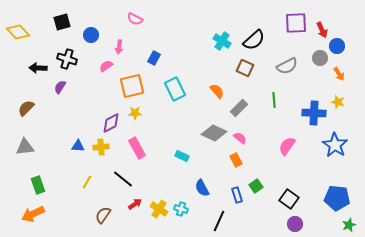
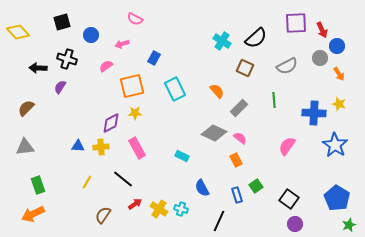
black semicircle at (254, 40): moved 2 px right, 2 px up
pink arrow at (119, 47): moved 3 px right, 3 px up; rotated 64 degrees clockwise
yellow star at (338, 102): moved 1 px right, 2 px down
blue pentagon at (337, 198): rotated 25 degrees clockwise
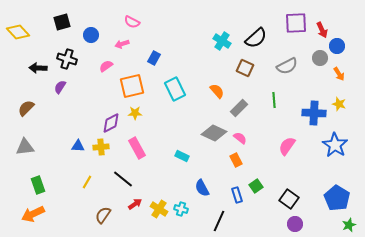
pink semicircle at (135, 19): moved 3 px left, 3 px down
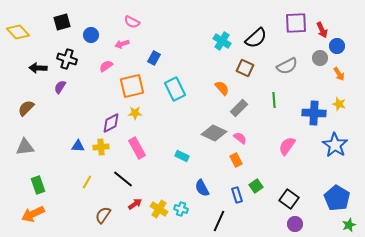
orange semicircle at (217, 91): moved 5 px right, 3 px up
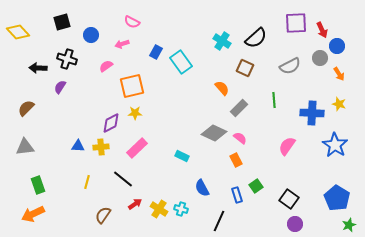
blue rectangle at (154, 58): moved 2 px right, 6 px up
gray semicircle at (287, 66): moved 3 px right
cyan rectangle at (175, 89): moved 6 px right, 27 px up; rotated 10 degrees counterclockwise
blue cross at (314, 113): moved 2 px left
pink rectangle at (137, 148): rotated 75 degrees clockwise
yellow line at (87, 182): rotated 16 degrees counterclockwise
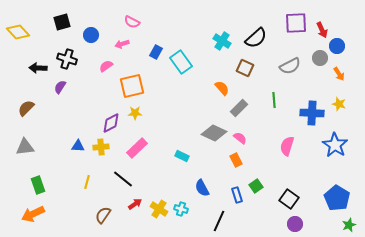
pink semicircle at (287, 146): rotated 18 degrees counterclockwise
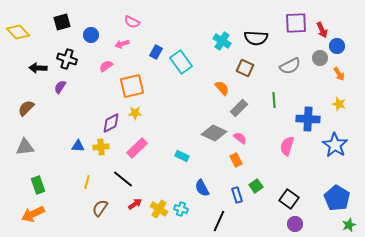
black semicircle at (256, 38): rotated 45 degrees clockwise
blue cross at (312, 113): moved 4 px left, 6 px down
brown semicircle at (103, 215): moved 3 px left, 7 px up
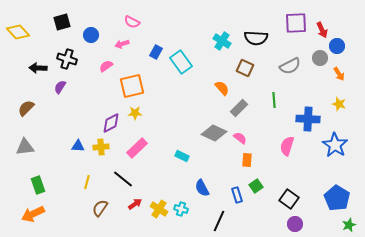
orange rectangle at (236, 160): moved 11 px right; rotated 32 degrees clockwise
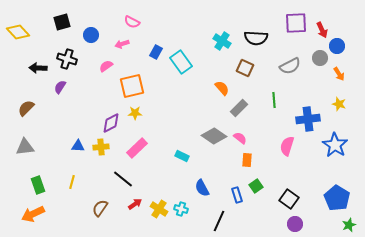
blue cross at (308, 119): rotated 10 degrees counterclockwise
gray diamond at (214, 133): moved 3 px down; rotated 10 degrees clockwise
yellow line at (87, 182): moved 15 px left
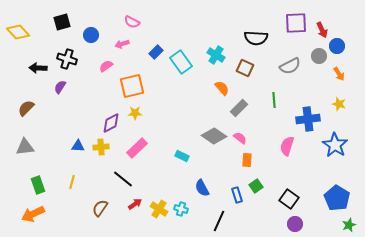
cyan cross at (222, 41): moved 6 px left, 14 px down
blue rectangle at (156, 52): rotated 16 degrees clockwise
gray circle at (320, 58): moved 1 px left, 2 px up
